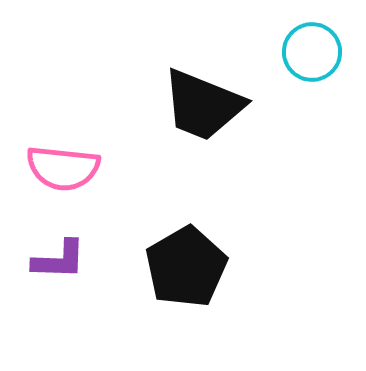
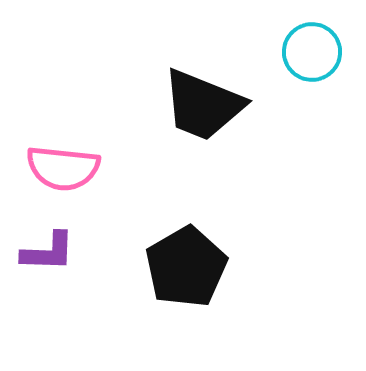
purple L-shape: moved 11 px left, 8 px up
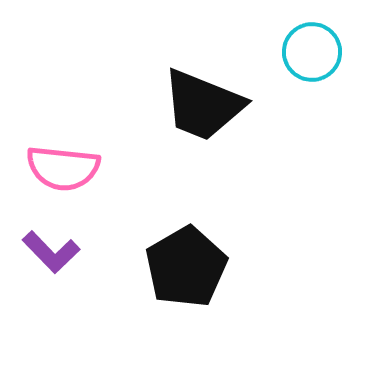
purple L-shape: moved 3 px right; rotated 44 degrees clockwise
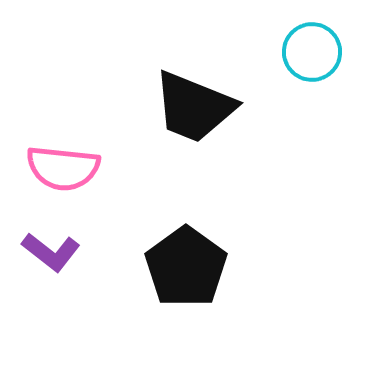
black trapezoid: moved 9 px left, 2 px down
purple L-shape: rotated 8 degrees counterclockwise
black pentagon: rotated 6 degrees counterclockwise
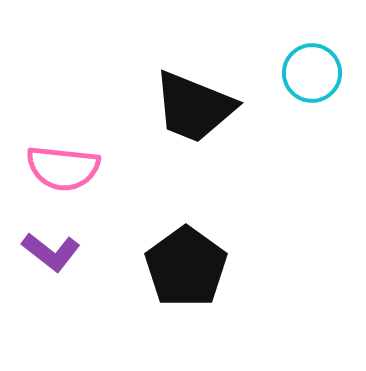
cyan circle: moved 21 px down
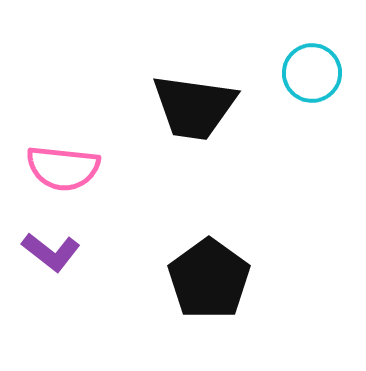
black trapezoid: rotated 14 degrees counterclockwise
black pentagon: moved 23 px right, 12 px down
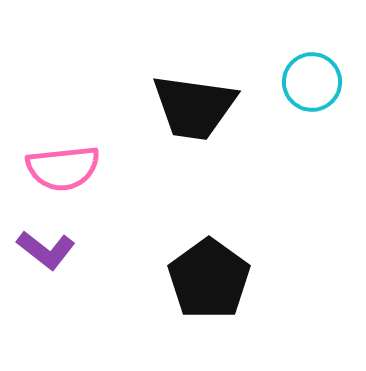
cyan circle: moved 9 px down
pink semicircle: rotated 12 degrees counterclockwise
purple L-shape: moved 5 px left, 2 px up
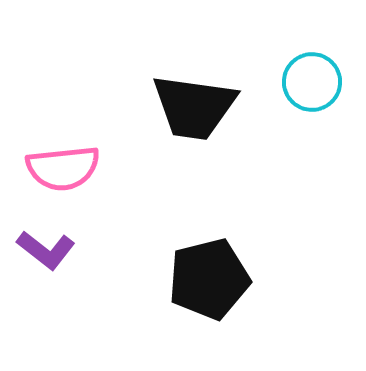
black pentagon: rotated 22 degrees clockwise
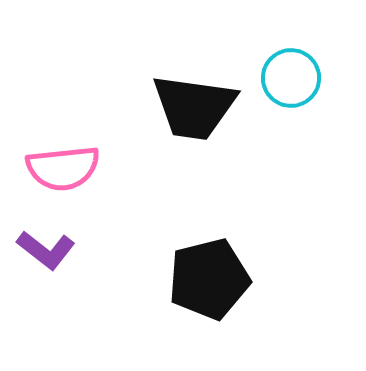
cyan circle: moved 21 px left, 4 px up
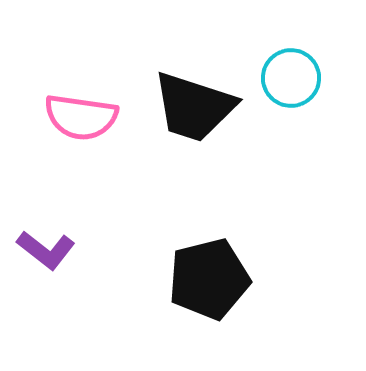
black trapezoid: rotated 10 degrees clockwise
pink semicircle: moved 18 px right, 51 px up; rotated 14 degrees clockwise
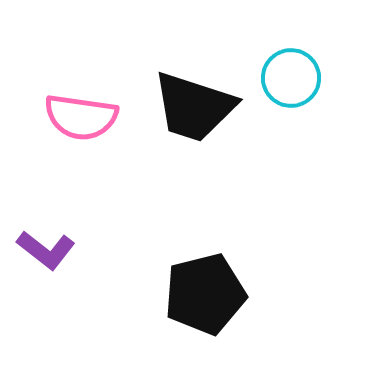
black pentagon: moved 4 px left, 15 px down
